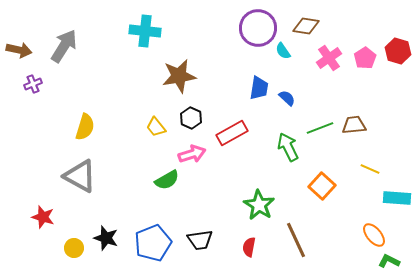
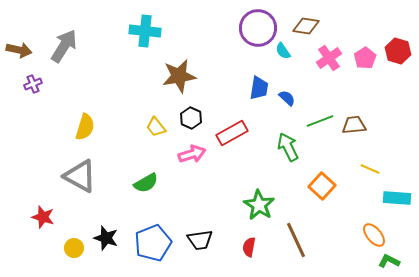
green line: moved 7 px up
green semicircle: moved 21 px left, 3 px down
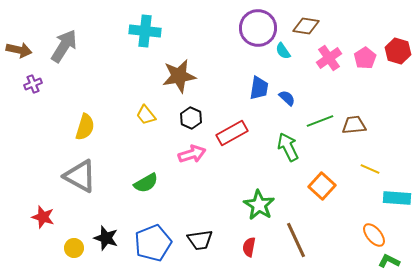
yellow trapezoid: moved 10 px left, 12 px up
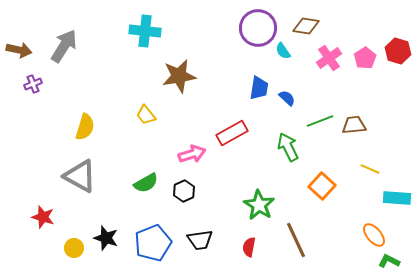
black hexagon: moved 7 px left, 73 px down; rotated 10 degrees clockwise
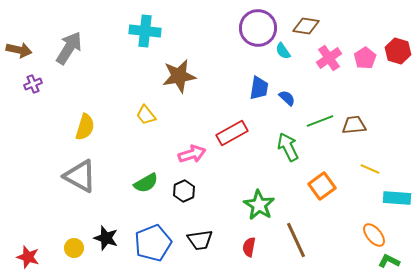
gray arrow: moved 5 px right, 2 px down
orange square: rotated 12 degrees clockwise
red star: moved 15 px left, 40 px down
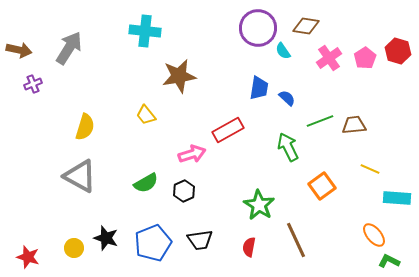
red rectangle: moved 4 px left, 3 px up
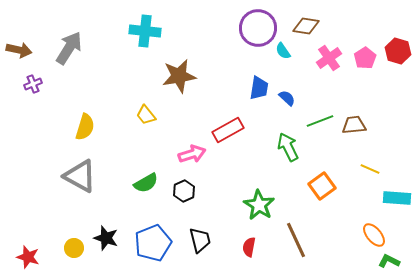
black trapezoid: rotated 96 degrees counterclockwise
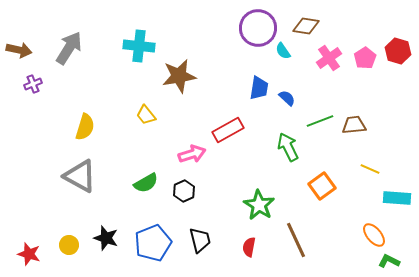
cyan cross: moved 6 px left, 15 px down
yellow circle: moved 5 px left, 3 px up
red star: moved 1 px right, 3 px up
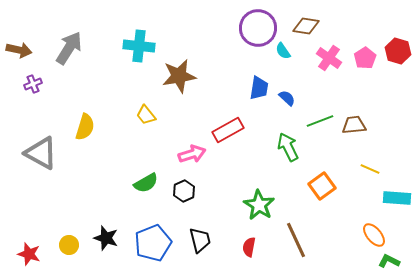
pink cross: rotated 20 degrees counterclockwise
gray triangle: moved 39 px left, 23 px up
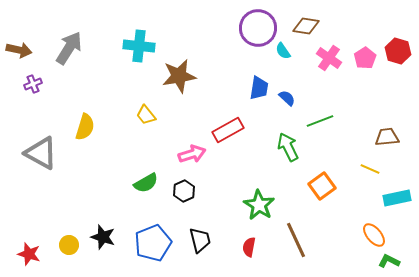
brown trapezoid: moved 33 px right, 12 px down
cyan rectangle: rotated 16 degrees counterclockwise
black star: moved 3 px left, 1 px up
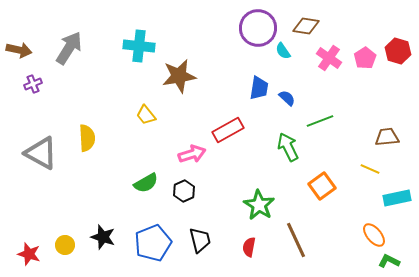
yellow semicircle: moved 2 px right, 11 px down; rotated 20 degrees counterclockwise
yellow circle: moved 4 px left
